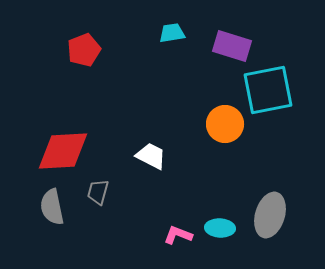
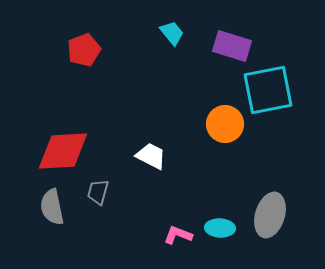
cyan trapezoid: rotated 60 degrees clockwise
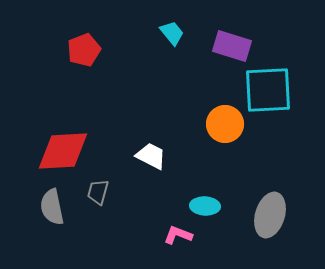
cyan square: rotated 8 degrees clockwise
cyan ellipse: moved 15 px left, 22 px up
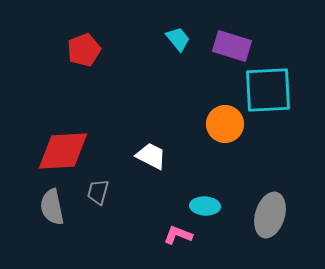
cyan trapezoid: moved 6 px right, 6 px down
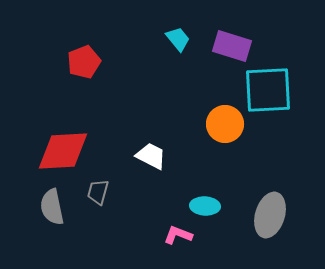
red pentagon: moved 12 px down
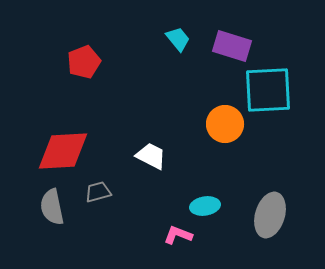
gray trapezoid: rotated 60 degrees clockwise
cyan ellipse: rotated 12 degrees counterclockwise
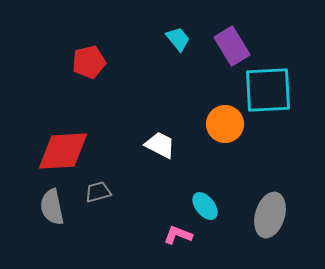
purple rectangle: rotated 42 degrees clockwise
red pentagon: moved 5 px right; rotated 8 degrees clockwise
white trapezoid: moved 9 px right, 11 px up
cyan ellipse: rotated 60 degrees clockwise
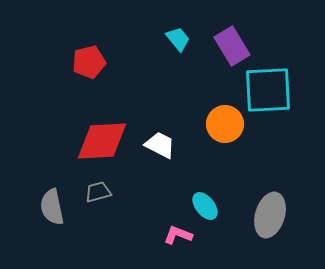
red diamond: moved 39 px right, 10 px up
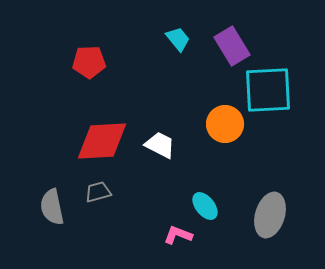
red pentagon: rotated 12 degrees clockwise
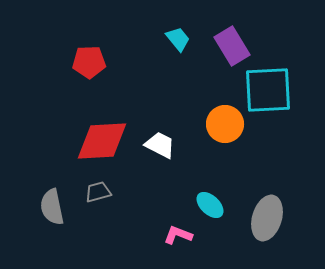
cyan ellipse: moved 5 px right, 1 px up; rotated 8 degrees counterclockwise
gray ellipse: moved 3 px left, 3 px down
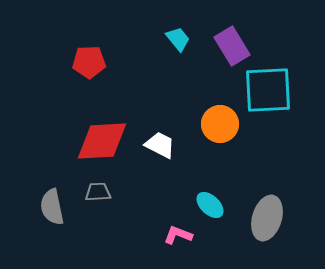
orange circle: moved 5 px left
gray trapezoid: rotated 12 degrees clockwise
